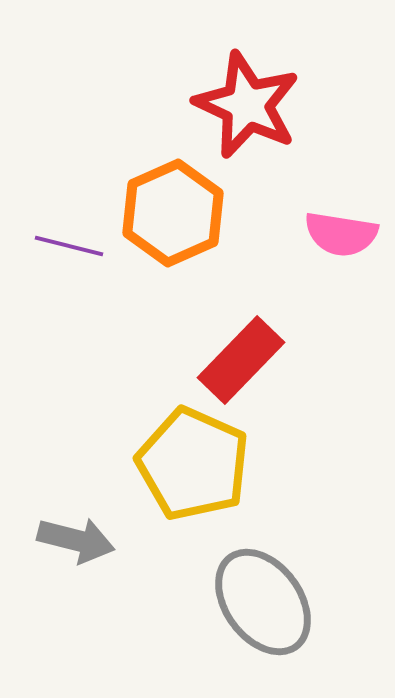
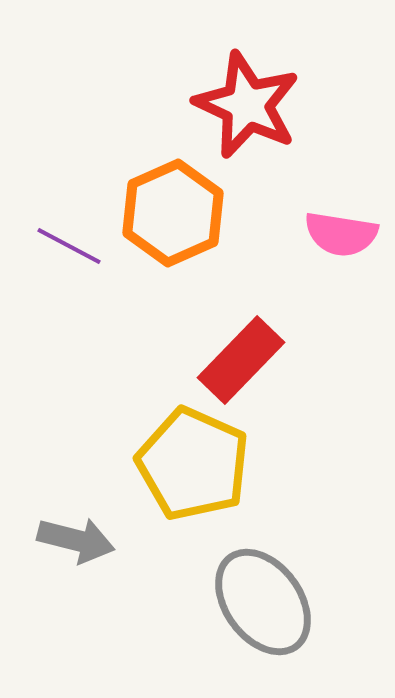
purple line: rotated 14 degrees clockwise
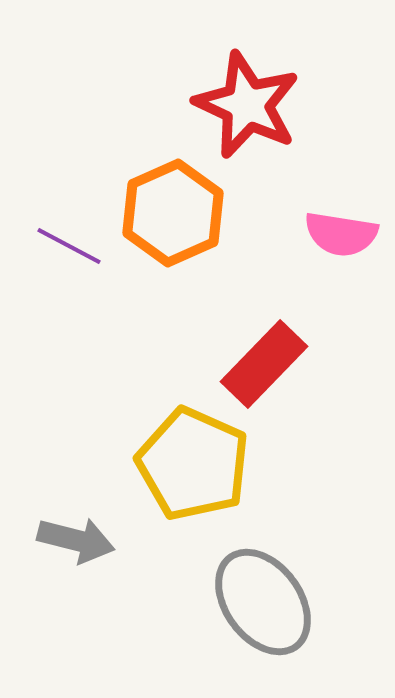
red rectangle: moved 23 px right, 4 px down
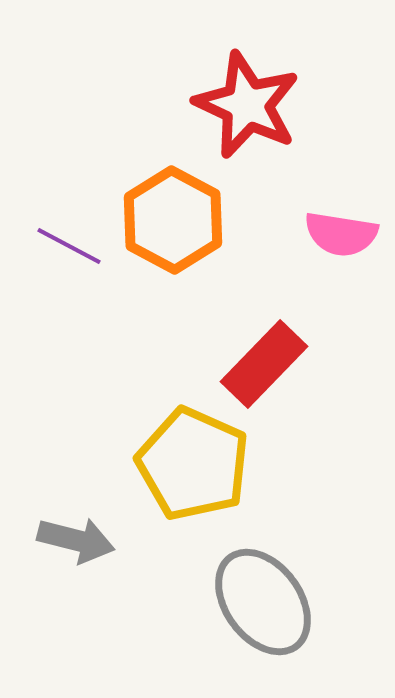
orange hexagon: moved 7 px down; rotated 8 degrees counterclockwise
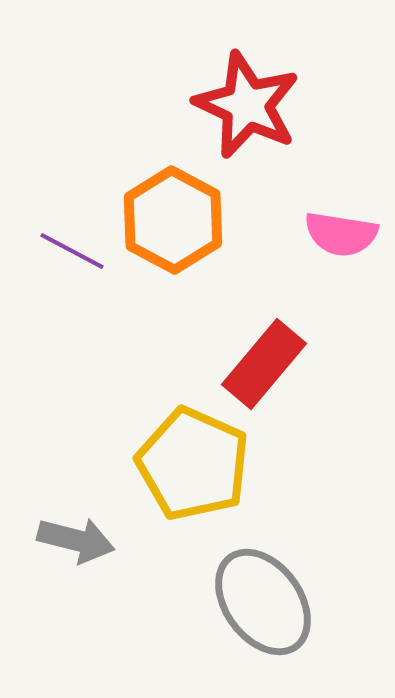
purple line: moved 3 px right, 5 px down
red rectangle: rotated 4 degrees counterclockwise
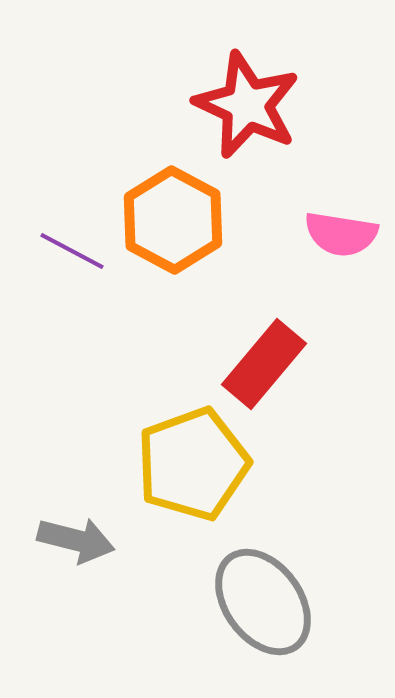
yellow pentagon: rotated 28 degrees clockwise
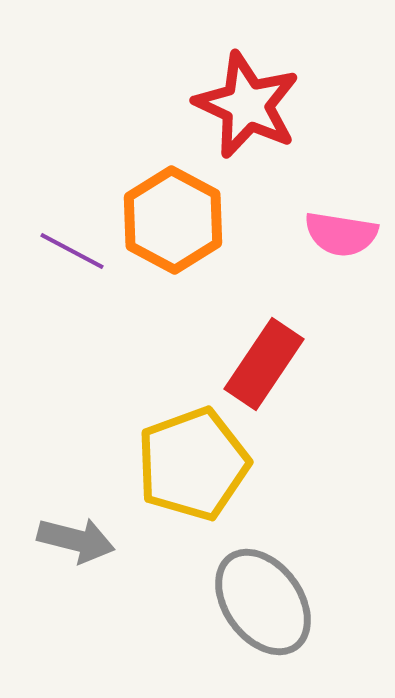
red rectangle: rotated 6 degrees counterclockwise
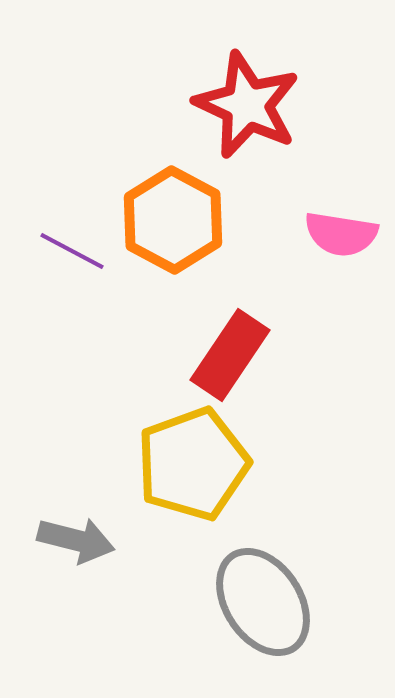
red rectangle: moved 34 px left, 9 px up
gray ellipse: rotated 3 degrees clockwise
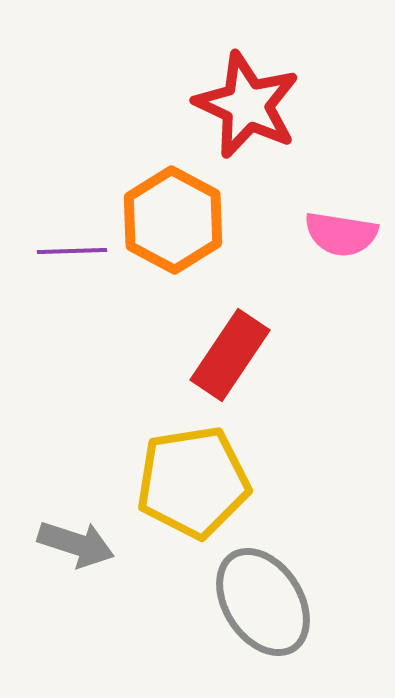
purple line: rotated 30 degrees counterclockwise
yellow pentagon: moved 18 px down; rotated 11 degrees clockwise
gray arrow: moved 4 px down; rotated 4 degrees clockwise
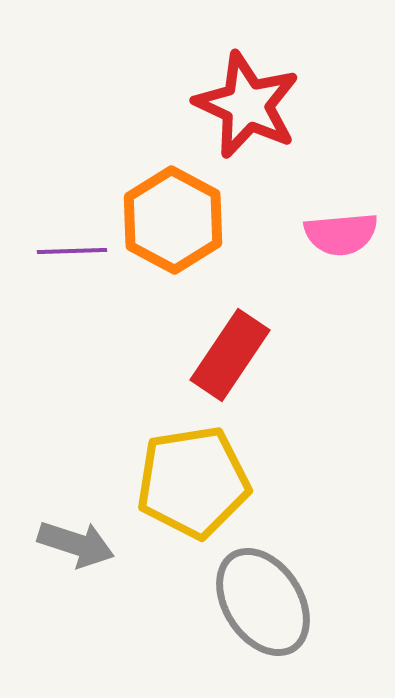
pink semicircle: rotated 14 degrees counterclockwise
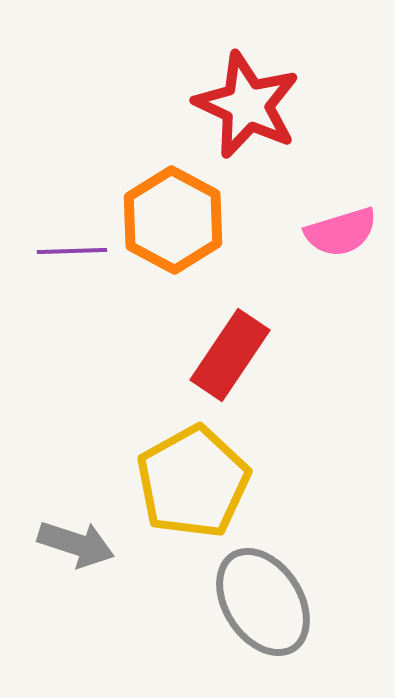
pink semicircle: moved 2 px up; rotated 12 degrees counterclockwise
yellow pentagon: rotated 20 degrees counterclockwise
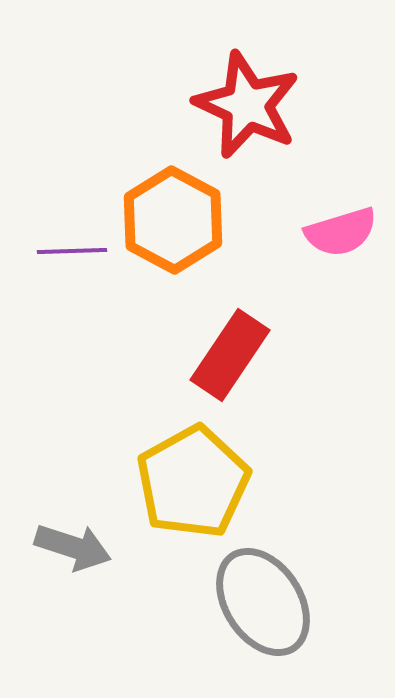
gray arrow: moved 3 px left, 3 px down
